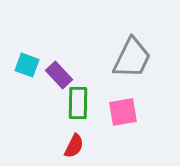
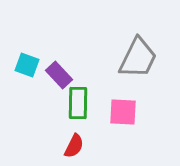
gray trapezoid: moved 6 px right
pink square: rotated 12 degrees clockwise
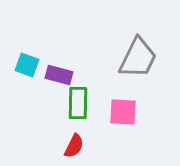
purple rectangle: rotated 32 degrees counterclockwise
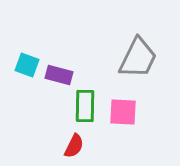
green rectangle: moved 7 px right, 3 px down
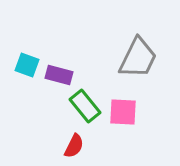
green rectangle: rotated 40 degrees counterclockwise
